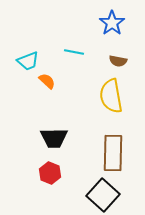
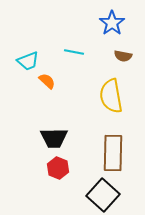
brown semicircle: moved 5 px right, 5 px up
red hexagon: moved 8 px right, 5 px up
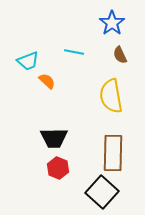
brown semicircle: moved 3 px left, 1 px up; rotated 54 degrees clockwise
black square: moved 1 px left, 3 px up
